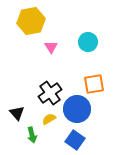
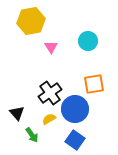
cyan circle: moved 1 px up
blue circle: moved 2 px left
green arrow: rotated 21 degrees counterclockwise
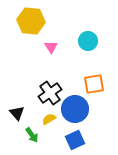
yellow hexagon: rotated 16 degrees clockwise
blue square: rotated 30 degrees clockwise
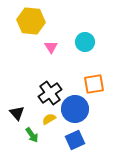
cyan circle: moved 3 px left, 1 px down
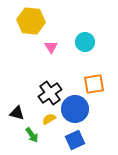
black triangle: rotated 35 degrees counterclockwise
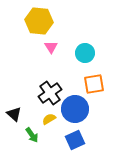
yellow hexagon: moved 8 px right
cyan circle: moved 11 px down
black triangle: moved 3 px left, 1 px down; rotated 28 degrees clockwise
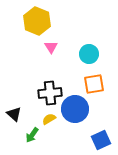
yellow hexagon: moved 2 px left; rotated 16 degrees clockwise
cyan circle: moved 4 px right, 1 px down
black cross: rotated 30 degrees clockwise
green arrow: rotated 70 degrees clockwise
blue square: moved 26 px right
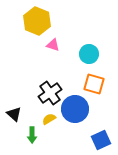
pink triangle: moved 2 px right, 2 px up; rotated 40 degrees counterclockwise
orange square: rotated 25 degrees clockwise
black cross: rotated 30 degrees counterclockwise
green arrow: rotated 35 degrees counterclockwise
